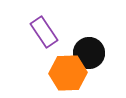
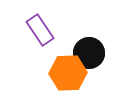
purple rectangle: moved 4 px left, 2 px up
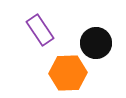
black circle: moved 7 px right, 10 px up
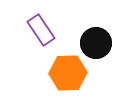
purple rectangle: moved 1 px right
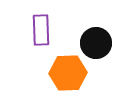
purple rectangle: rotated 32 degrees clockwise
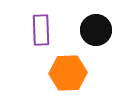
black circle: moved 13 px up
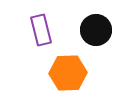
purple rectangle: rotated 12 degrees counterclockwise
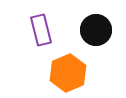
orange hexagon: rotated 21 degrees counterclockwise
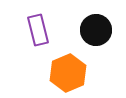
purple rectangle: moved 3 px left
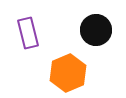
purple rectangle: moved 10 px left, 3 px down
